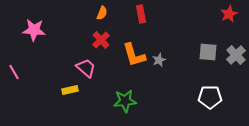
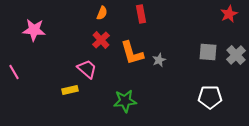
orange L-shape: moved 2 px left, 2 px up
pink trapezoid: moved 1 px right, 1 px down
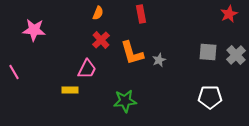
orange semicircle: moved 4 px left
pink trapezoid: rotated 75 degrees clockwise
yellow rectangle: rotated 14 degrees clockwise
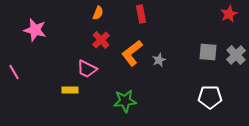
pink star: moved 1 px right; rotated 10 degrees clockwise
orange L-shape: rotated 68 degrees clockwise
pink trapezoid: rotated 90 degrees clockwise
